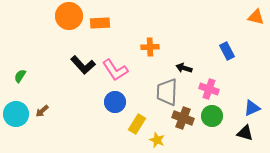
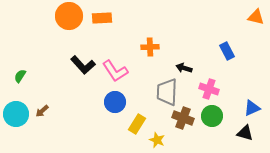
orange rectangle: moved 2 px right, 5 px up
pink L-shape: moved 1 px down
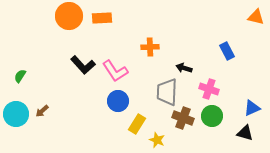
blue circle: moved 3 px right, 1 px up
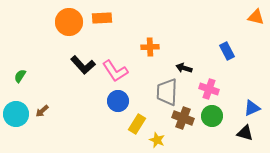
orange circle: moved 6 px down
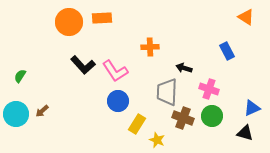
orange triangle: moved 10 px left; rotated 18 degrees clockwise
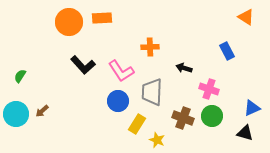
pink L-shape: moved 6 px right
gray trapezoid: moved 15 px left
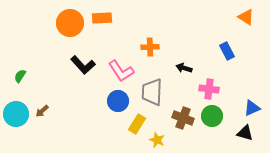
orange circle: moved 1 px right, 1 px down
pink cross: rotated 12 degrees counterclockwise
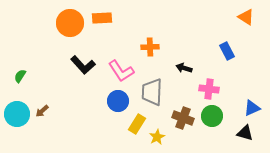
cyan circle: moved 1 px right
yellow star: moved 3 px up; rotated 21 degrees clockwise
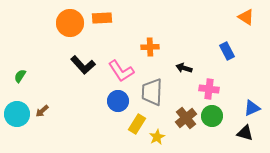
brown cross: moved 3 px right; rotated 30 degrees clockwise
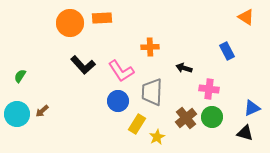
green circle: moved 1 px down
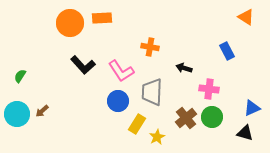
orange cross: rotated 12 degrees clockwise
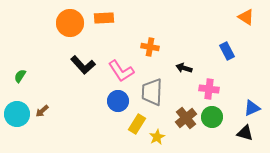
orange rectangle: moved 2 px right
